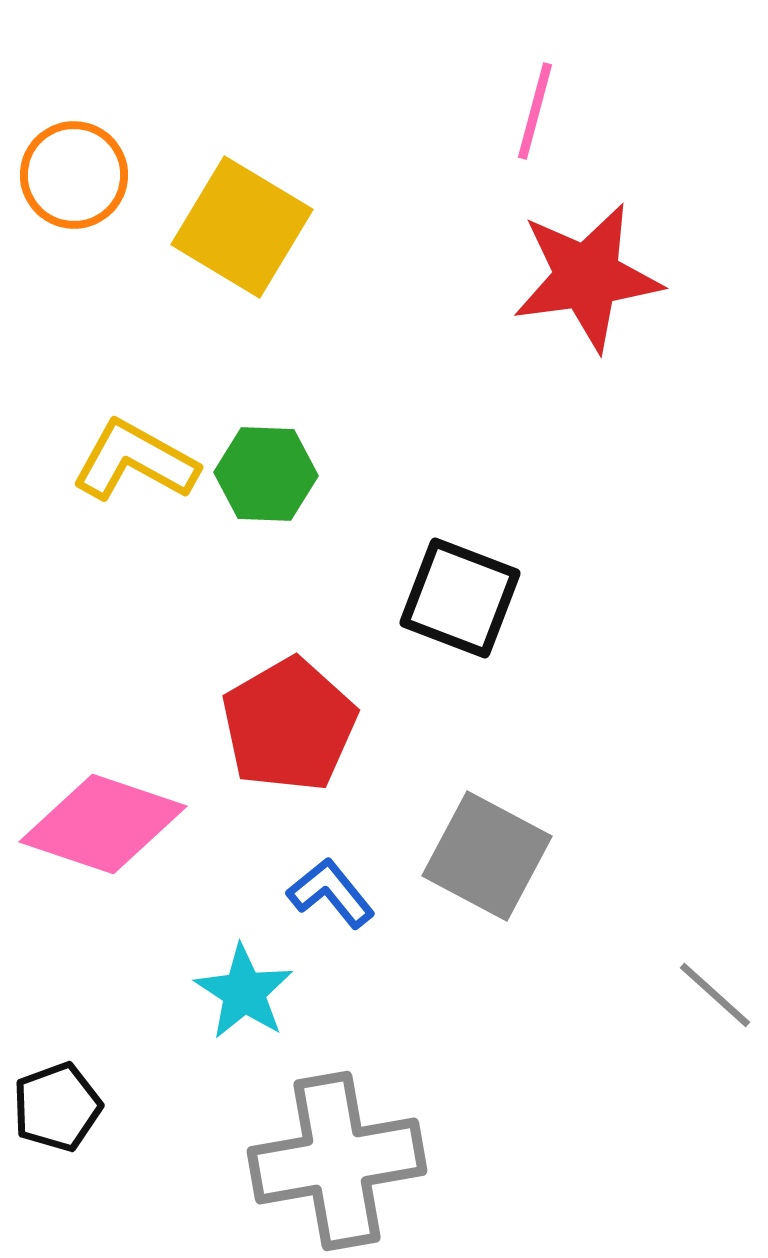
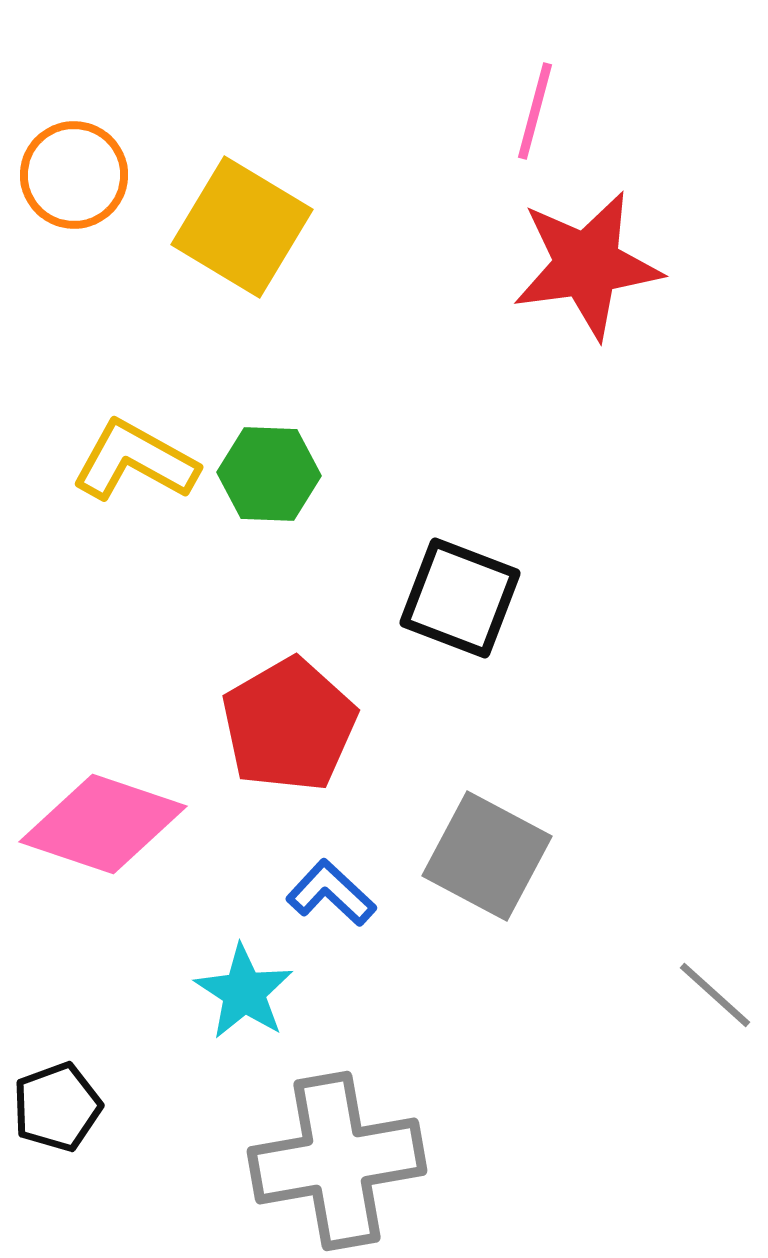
red star: moved 12 px up
green hexagon: moved 3 px right
blue L-shape: rotated 8 degrees counterclockwise
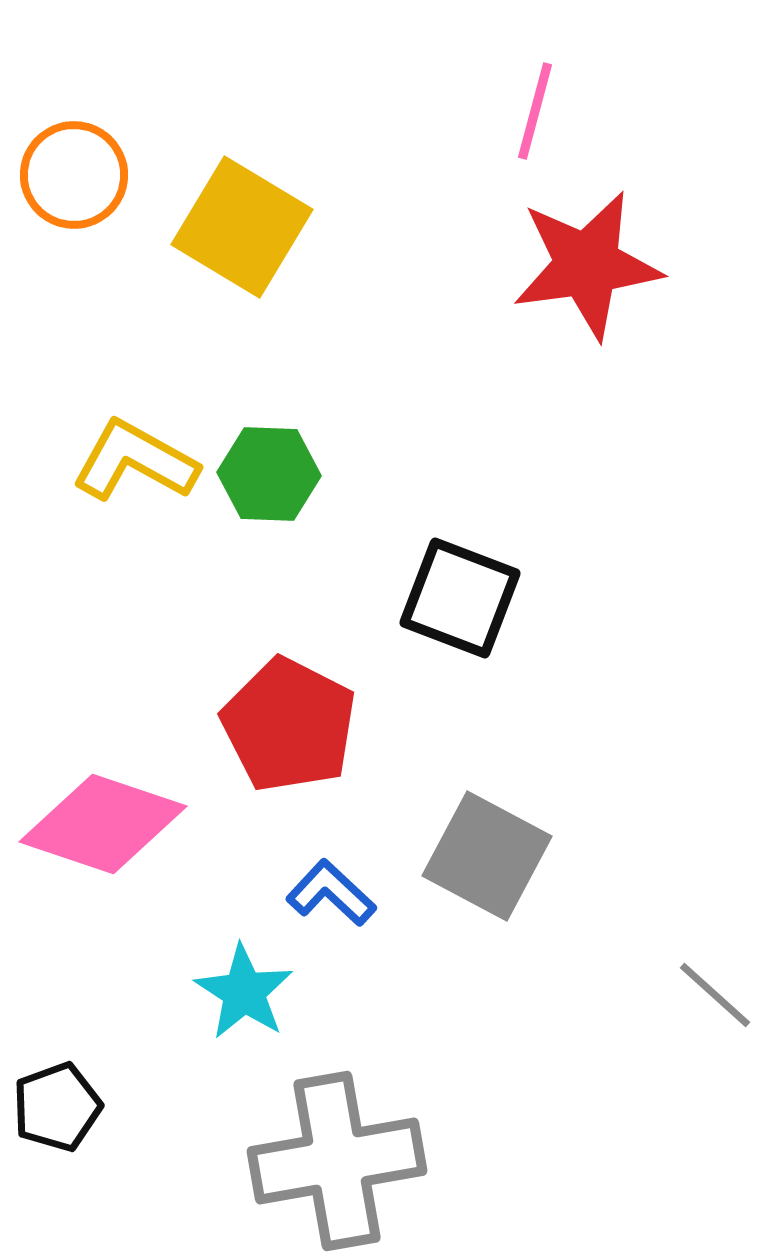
red pentagon: rotated 15 degrees counterclockwise
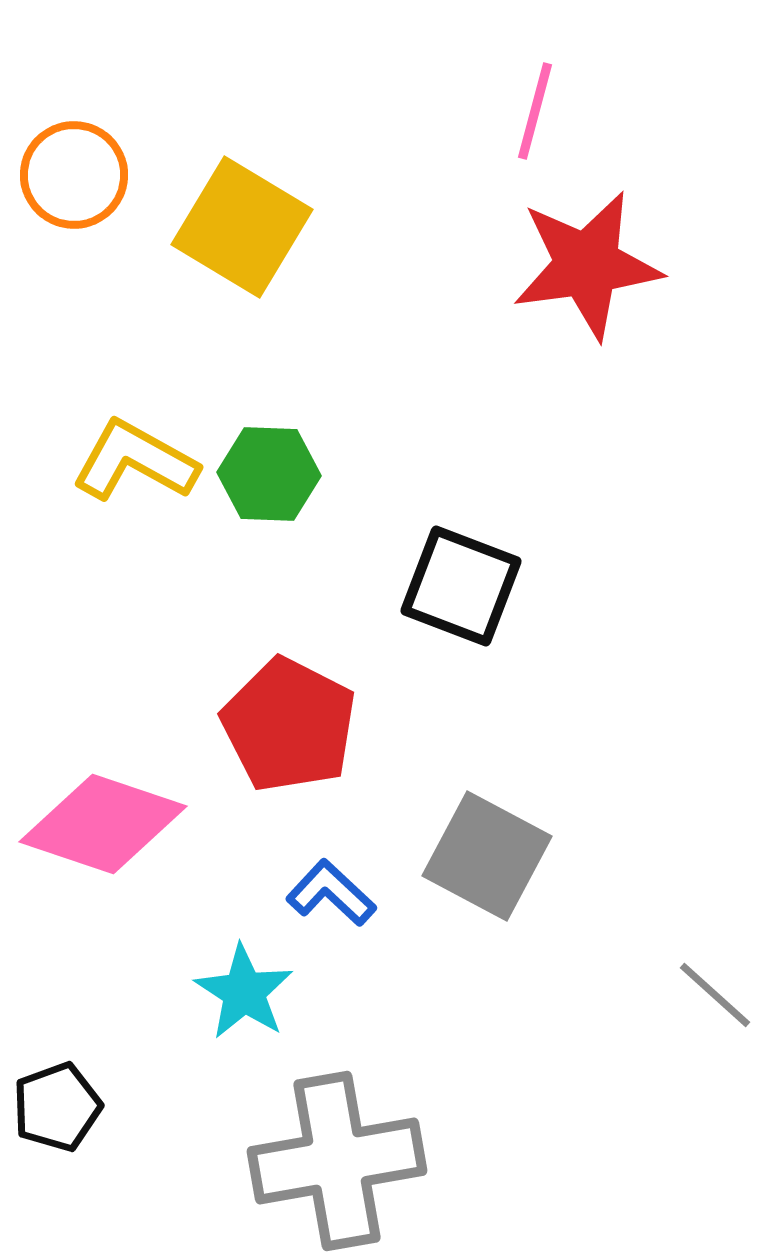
black square: moved 1 px right, 12 px up
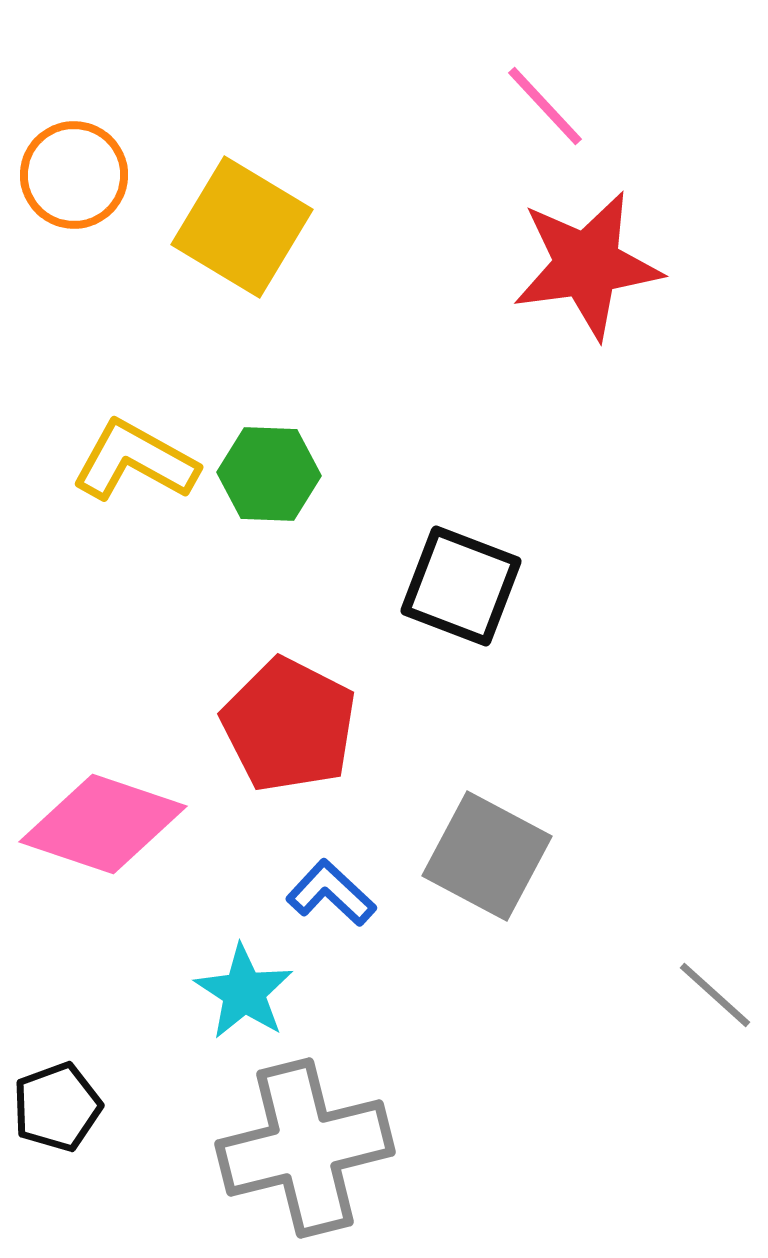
pink line: moved 10 px right, 5 px up; rotated 58 degrees counterclockwise
gray cross: moved 32 px left, 13 px up; rotated 4 degrees counterclockwise
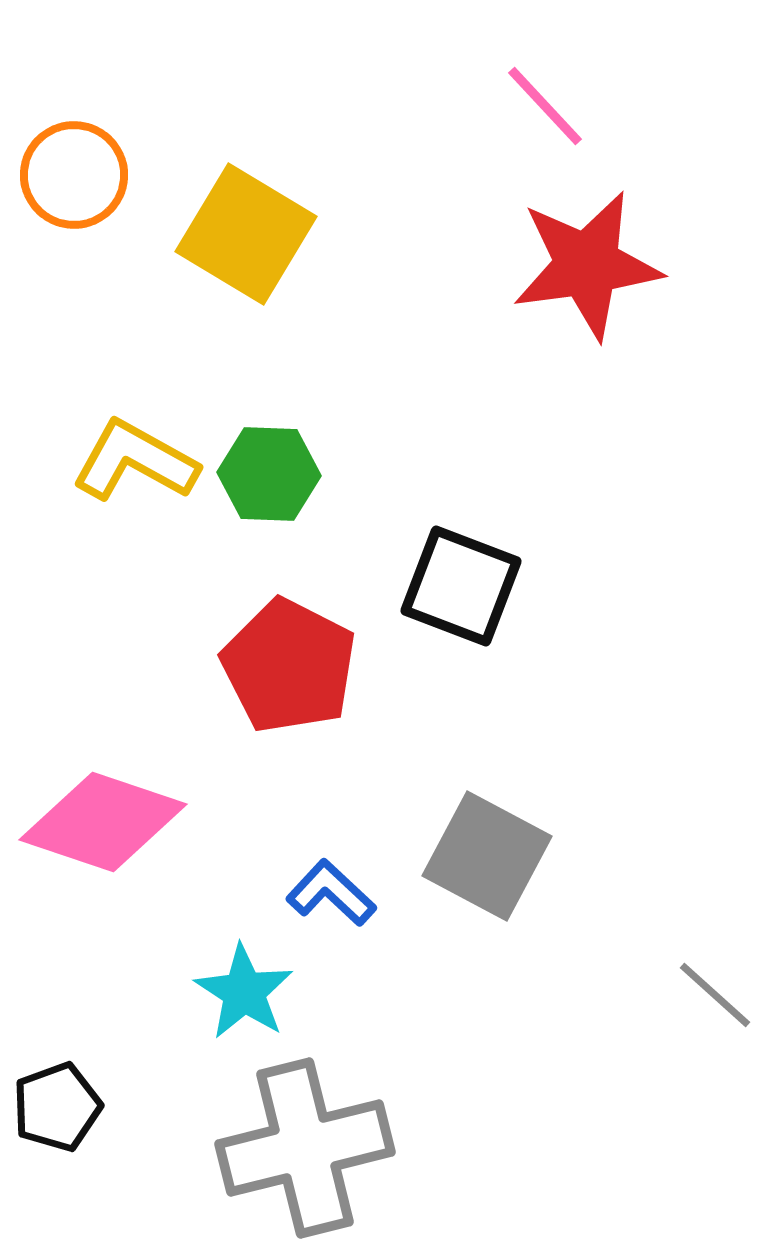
yellow square: moved 4 px right, 7 px down
red pentagon: moved 59 px up
pink diamond: moved 2 px up
